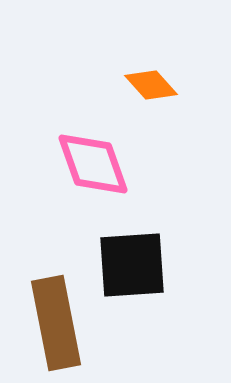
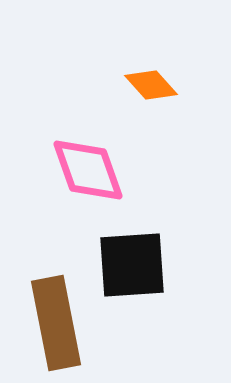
pink diamond: moved 5 px left, 6 px down
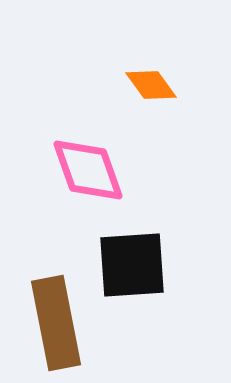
orange diamond: rotated 6 degrees clockwise
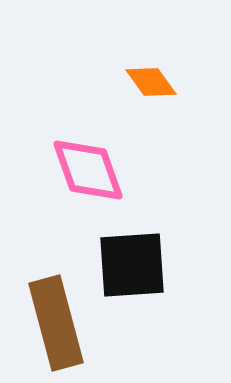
orange diamond: moved 3 px up
brown rectangle: rotated 4 degrees counterclockwise
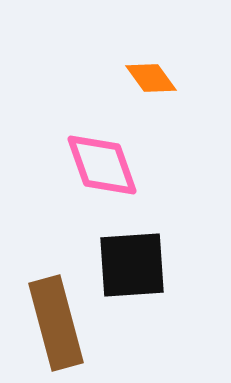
orange diamond: moved 4 px up
pink diamond: moved 14 px right, 5 px up
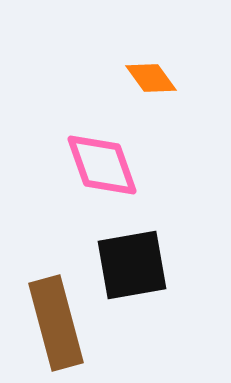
black square: rotated 6 degrees counterclockwise
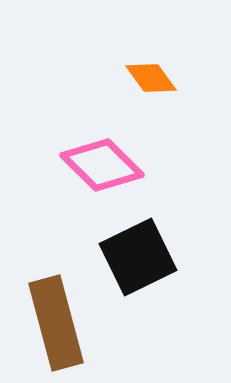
pink diamond: rotated 26 degrees counterclockwise
black square: moved 6 px right, 8 px up; rotated 16 degrees counterclockwise
